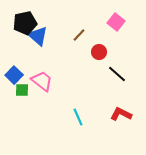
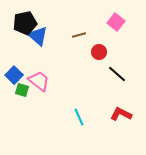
brown line: rotated 32 degrees clockwise
pink trapezoid: moved 3 px left
green square: rotated 16 degrees clockwise
cyan line: moved 1 px right
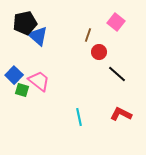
brown line: moved 9 px right; rotated 56 degrees counterclockwise
cyan line: rotated 12 degrees clockwise
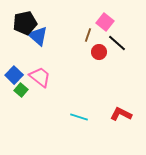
pink square: moved 11 px left
black line: moved 31 px up
pink trapezoid: moved 1 px right, 4 px up
green square: moved 1 px left; rotated 24 degrees clockwise
cyan line: rotated 60 degrees counterclockwise
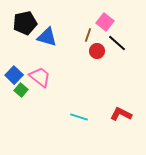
blue triangle: moved 9 px right, 1 px down; rotated 25 degrees counterclockwise
red circle: moved 2 px left, 1 px up
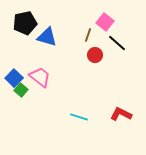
red circle: moved 2 px left, 4 px down
blue square: moved 3 px down
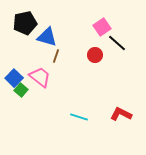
pink square: moved 3 px left, 5 px down; rotated 18 degrees clockwise
brown line: moved 32 px left, 21 px down
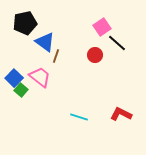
blue triangle: moved 2 px left, 5 px down; rotated 20 degrees clockwise
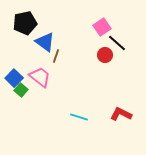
red circle: moved 10 px right
